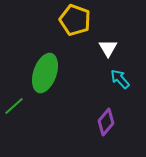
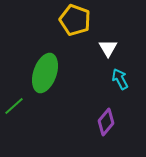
cyan arrow: rotated 15 degrees clockwise
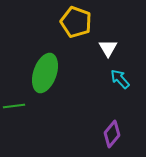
yellow pentagon: moved 1 px right, 2 px down
cyan arrow: rotated 15 degrees counterclockwise
green line: rotated 35 degrees clockwise
purple diamond: moved 6 px right, 12 px down
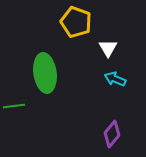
green ellipse: rotated 27 degrees counterclockwise
cyan arrow: moved 5 px left; rotated 25 degrees counterclockwise
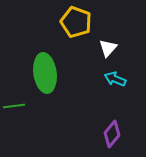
white triangle: rotated 12 degrees clockwise
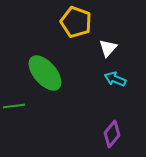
green ellipse: rotated 33 degrees counterclockwise
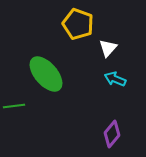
yellow pentagon: moved 2 px right, 2 px down
green ellipse: moved 1 px right, 1 px down
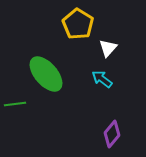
yellow pentagon: rotated 12 degrees clockwise
cyan arrow: moved 13 px left; rotated 15 degrees clockwise
green line: moved 1 px right, 2 px up
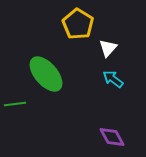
cyan arrow: moved 11 px right
purple diamond: moved 3 px down; rotated 68 degrees counterclockwise
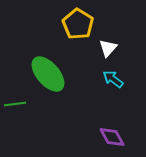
green ellipse: moved 2 px right
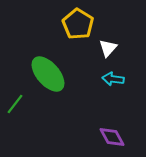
cyan arrow: rotated 30 degrees counterclockwise
green line: rotated 45 degrees counterclockwise
